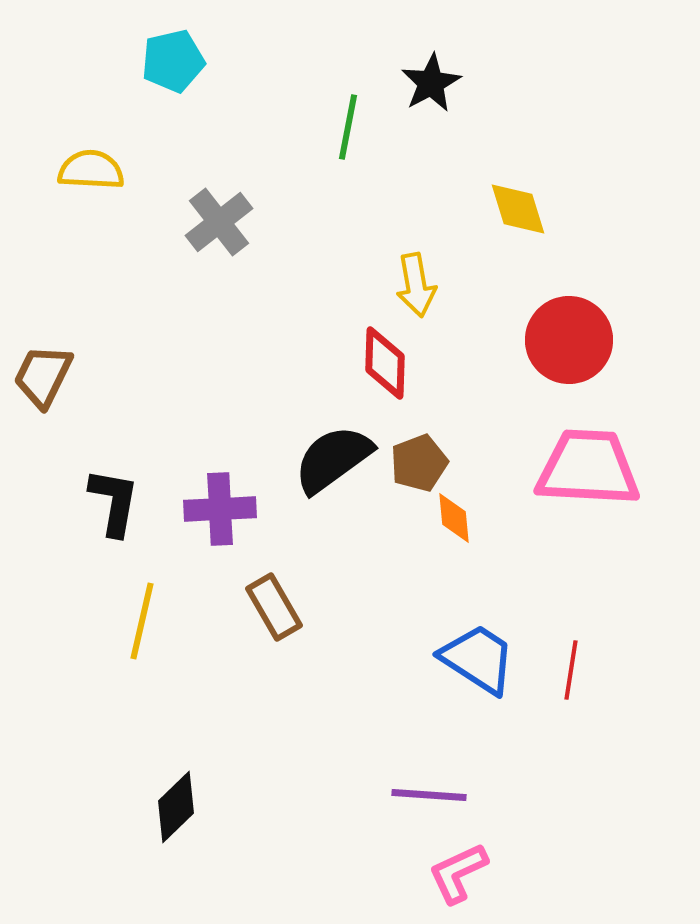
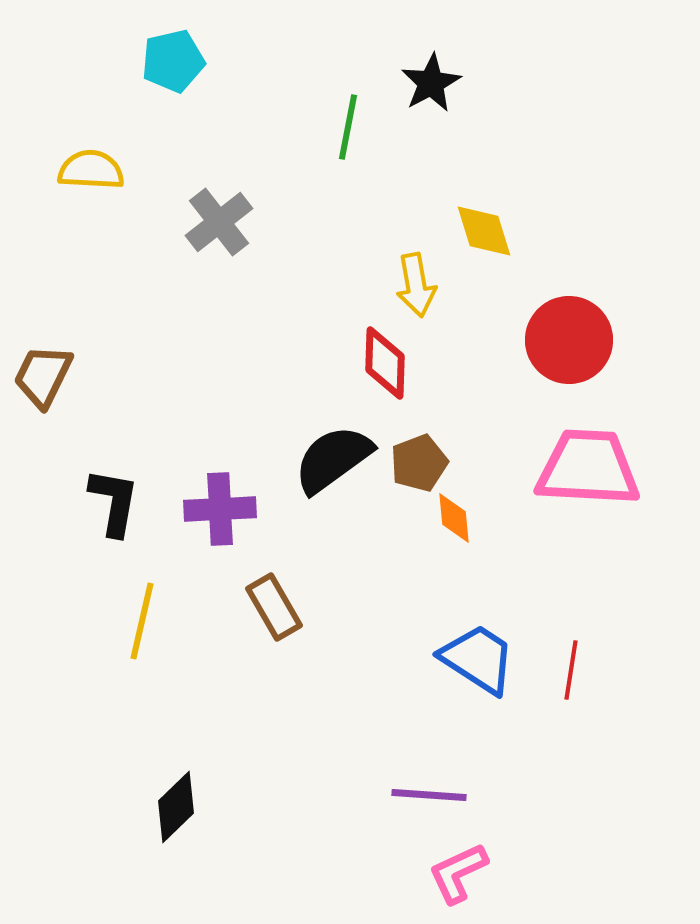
yellow diamond: moved 34 px left, 22 px down
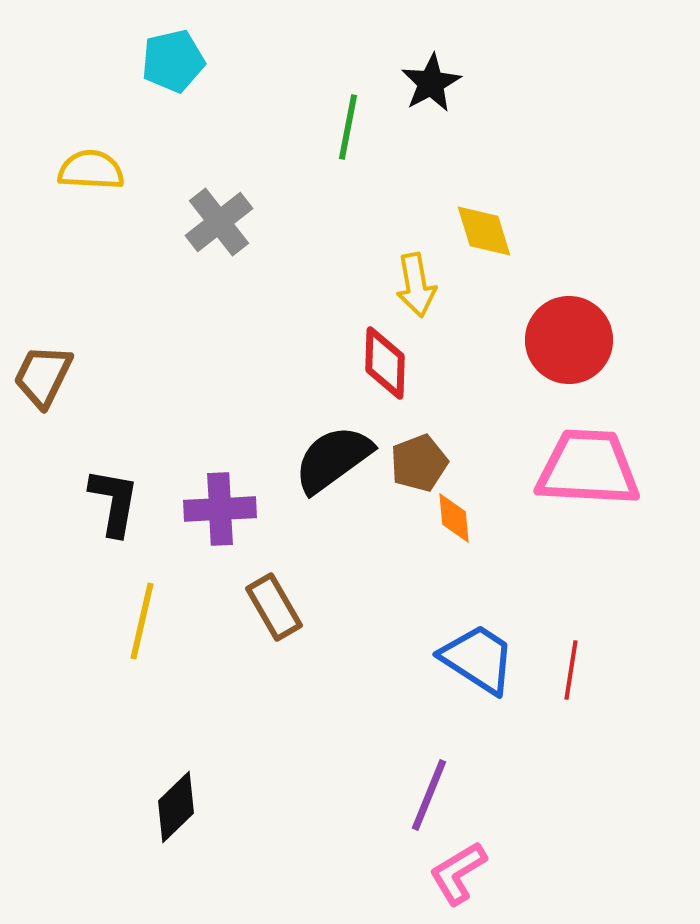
purple line: rotated 72 degrees counterclockwise
pink L-shape: rotated 6 degrees counterclockwise
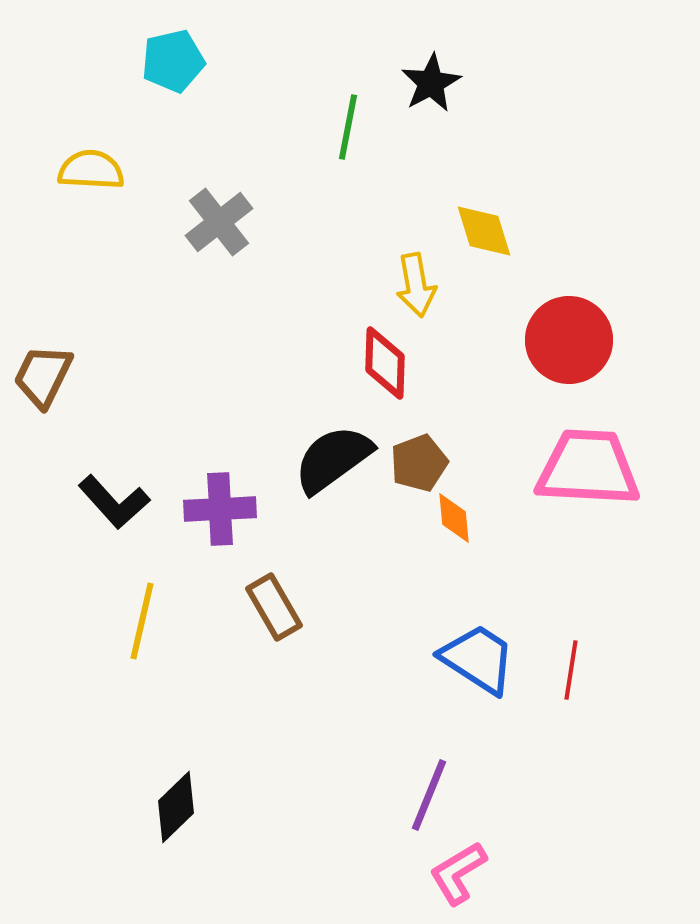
black L-shape: rotated 128 degrees clockwise
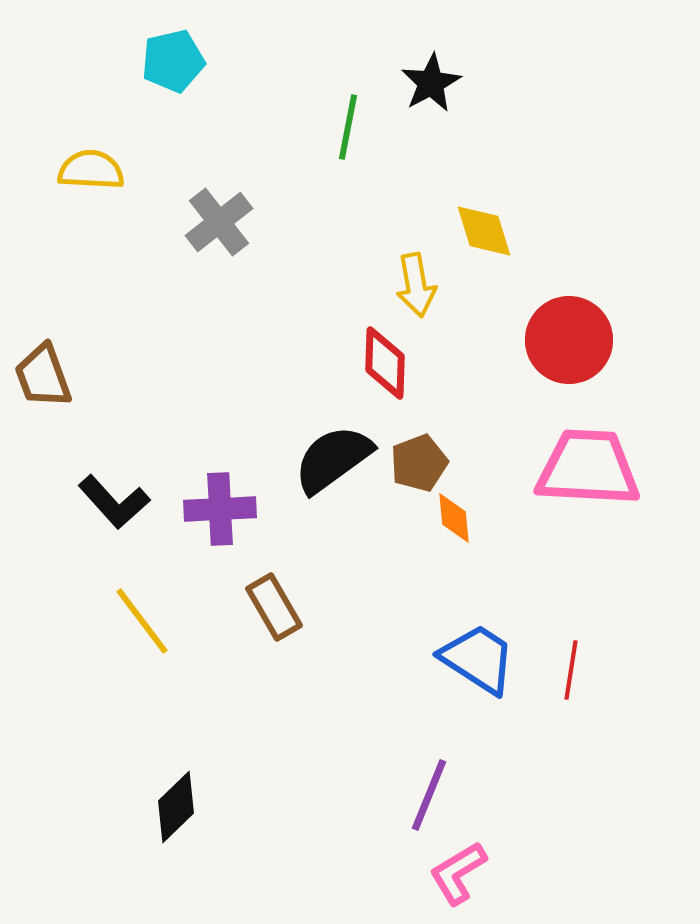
brown trapezoid: rotated 46 degrees counterclockwise
yellow line: rotated 50 degrees counterclockwise
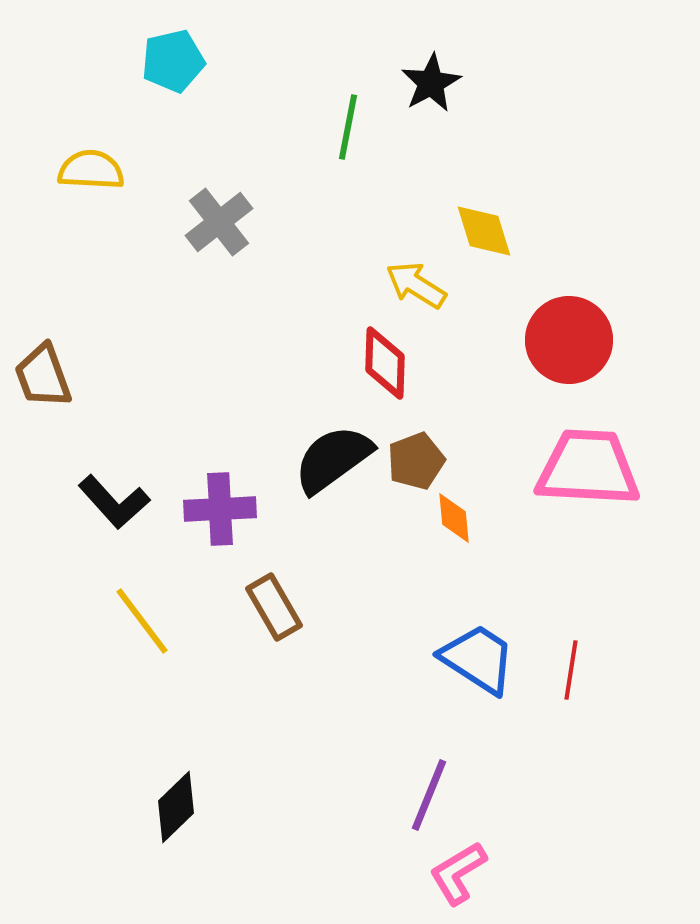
yellow arrow: rotated 132 degrees clockwise
brown pentagon: moved 3 px left, 2 px up
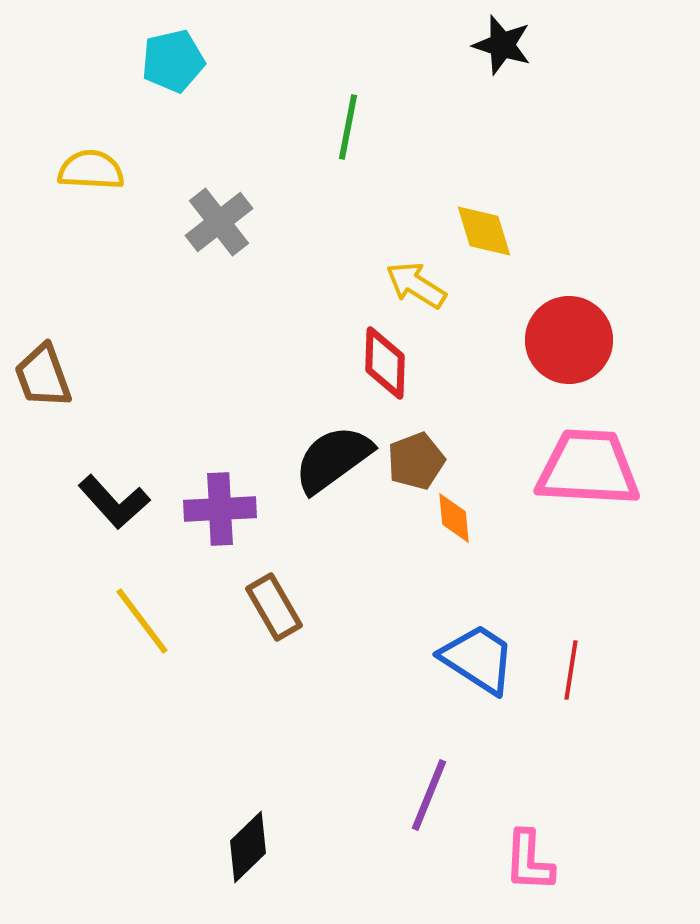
black star: moved 71 px right, 38 px up; rotated 26 degrees counterclockwise
black diamond: moved 72 px right, 40 px down
pink L-shape: moved 71 px right, 12 px up; rotated 56 degrees counterclockwise
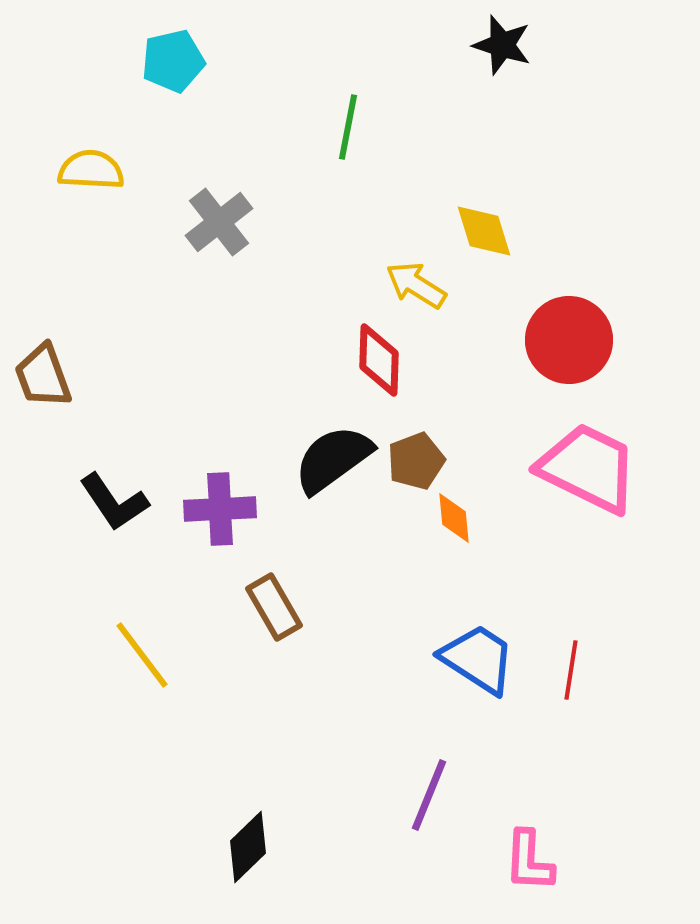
red diamond: moved 6 px left, 3 px up
pink trapezoid: rotated 23 degrees clockwise
black L-shape: rotated 8 degrees clockwise
yellow line: moved 34 px down
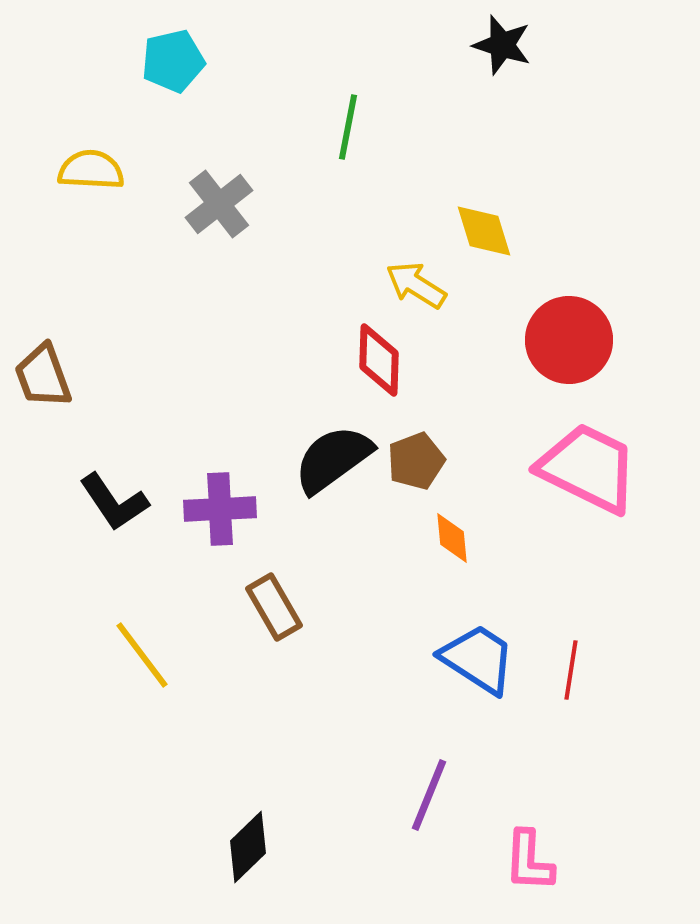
gray cross: moved 18 px up
orange diamond: moved 2 px left, 20 px down
